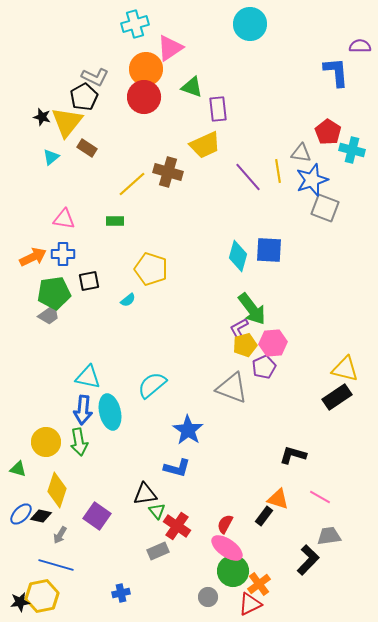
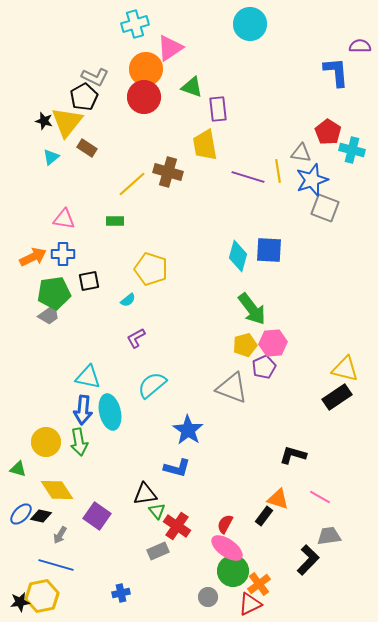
black star at (42, 117): moved 2 px right, 4 px down
yellow trapezoid at (205, 145): rotated 104 degrees clockwise
purple line at (248, 177): rotated 32 degrees counterclockwise
purple L-shape at (239, 328): moved 103 px left, 10 px down
yellow diamond at (57, 490): rotated 52 degrees counterclockwise
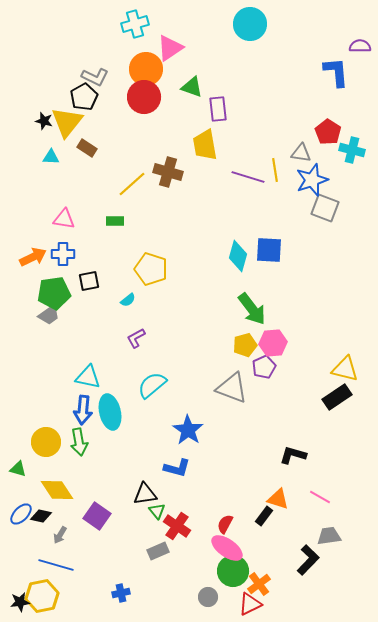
cyan triangle at (51, 157): rotated 42 degrees clockwise
yellow line at (278, 171): moved 3 px left, 1 px up
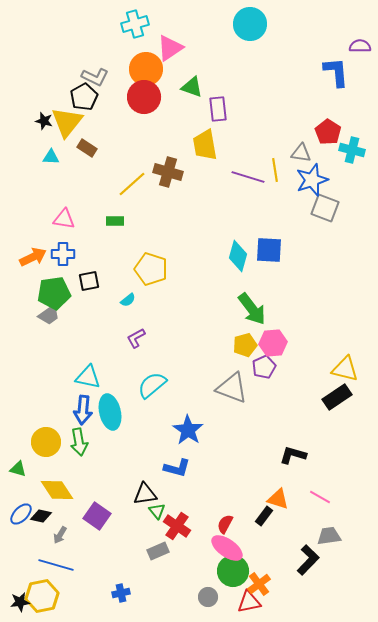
red triangle at (250, 604): moved 1 px left, 2 px up; rotated 15 degrees clockwise
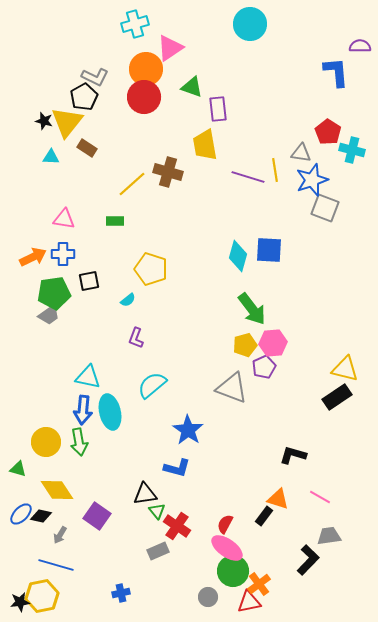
purple L-shape at (136, 338): rotated 40 degrees counterclockwise
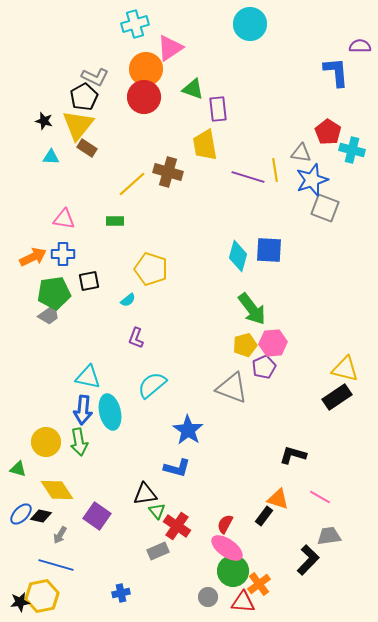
green triangle at (192, 87): moved 1 px right, 2 px down
yellow triangle at (67, 122): moved 11 px right, 3 px down
red triangle at (249, 602): moved 6 px left; rotated 15 degrees clockwise
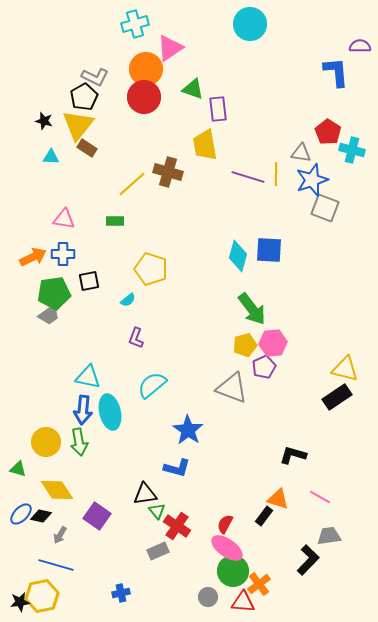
yellow line at (275, 170): moved 1 px right, 4 px down; rotated 10 degrees clockwise
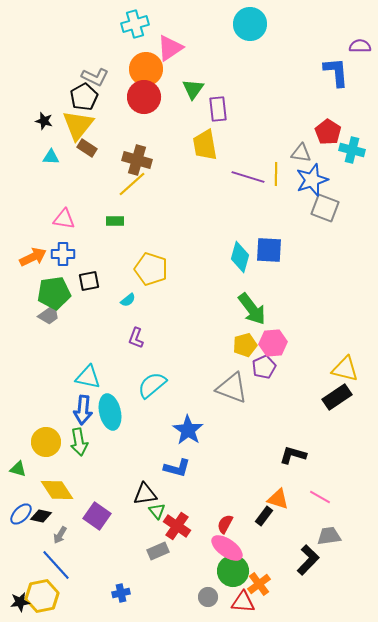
green triangle at (193, 89): rotated 45 degrees clockwise
brown cross at (168, 172): moved 31 px left, 12 px up
cyan diamond at (238, 256): moved 2 px right, 1 px down
blue line at (56, 565): rotated 32 degrees clockwise
